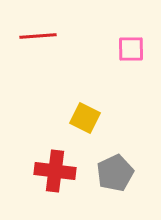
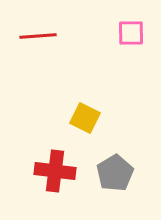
pink square: moved 16 px up
gray pentagon: rotated 6 degrees counterclockwise
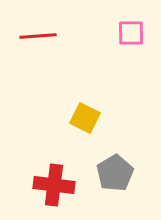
red cross: moved 1 px left, 14 px down
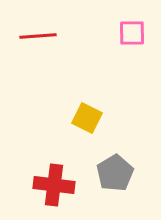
pink square: moved 1 px right
yellow square: moved 2 px right
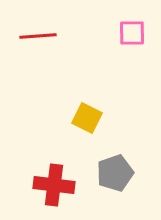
gray pentagon: rotated 12 degrees clockwise
